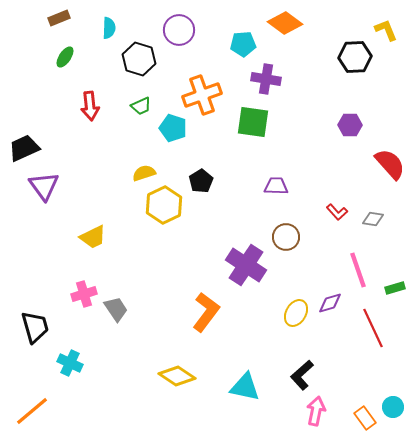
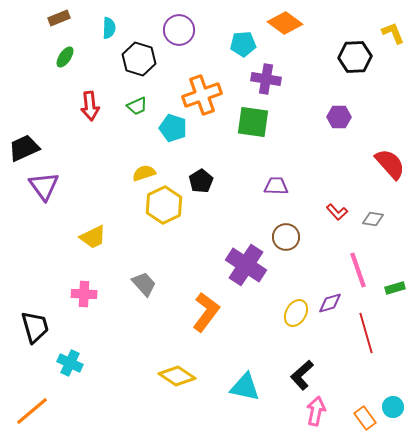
yellow L-shape at (386, 30): moved 7 px right, 3 px down
green trapezoid at (141, 106): moved 4 px left
purple hexagon at (350, 125): moved 11 px left, 8 px up
pink cross at (84, 294): rotated 20 degrees clockwise
gray trapezoid at (116, 309): moved 28 px right, 25 px up; rotated 8 degrees counterclockwise
red line at (373, 328): moved 7 px left, 5 px down; rotated 9 degrees clockwise
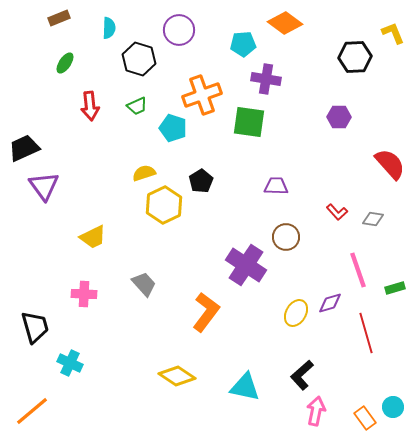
green ellipse at (65, 57): moved 6 px down
green square at (253, 122): moved 4 px left
